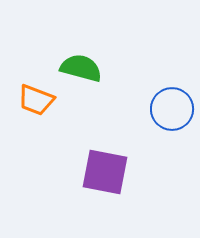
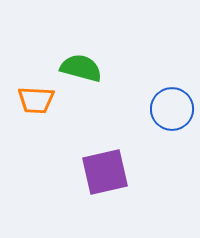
orange trapezoid: rotated 18 degrees counterclockwise
purple square: rotated 24 degrees counterclockwise
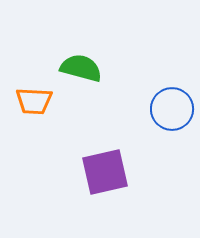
orange trapezoid: moved 2 px left, 1 px down
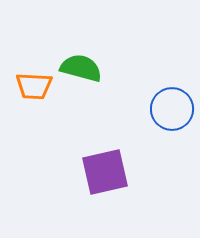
orange trapezoid: moved 15 px up
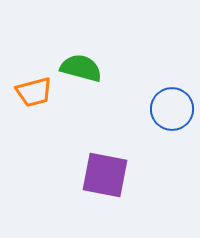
orange trapezoid: moved 6 px down; rotated 18 degrees counterclockwise
purple square: moved 3 px down; rotated 24 degrees clockwise
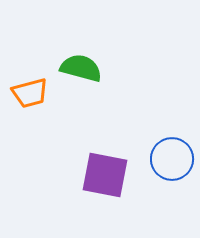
orange trapezoid: moved 4 px left, 1 px down
blue circle: moved 50 px down
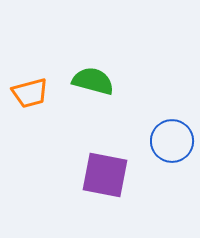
green semicircle: moved 12 px right, 13 px down
blue circle: moved 18 px up
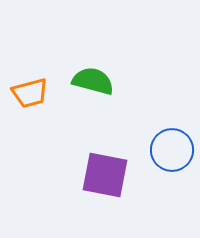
blue circle: moved 9 px down
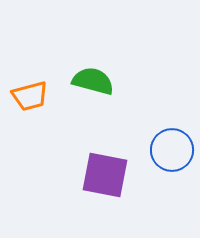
orange trapezoid: moved 3 px down
